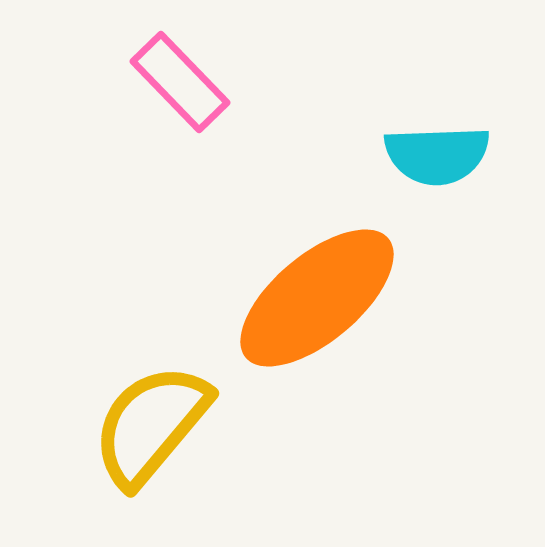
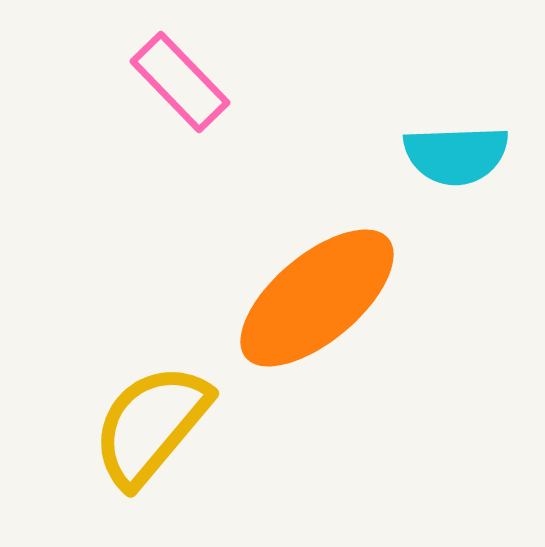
cyan semicircle: moved 19 px right
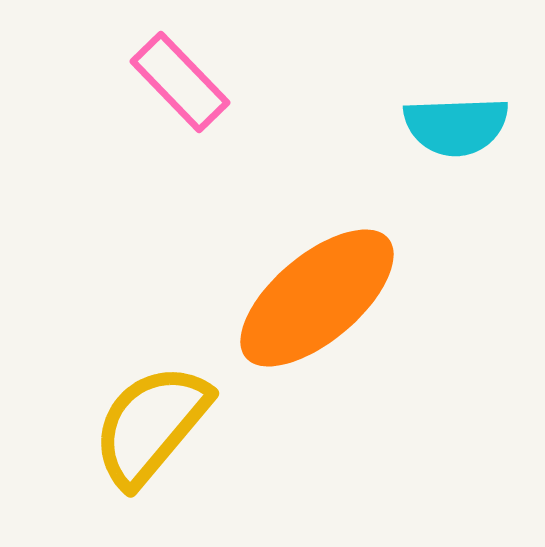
cyan semicircle: moved 29 px up
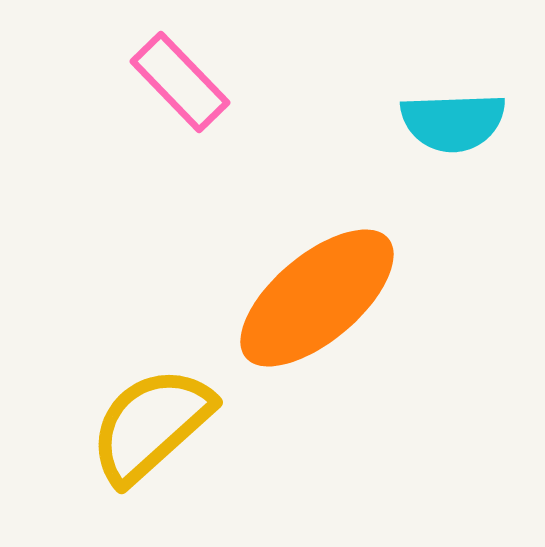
cyan semicircle: moved 3 px left, 4 px up
yellow semicircle: rotated 8 degrees clockwise
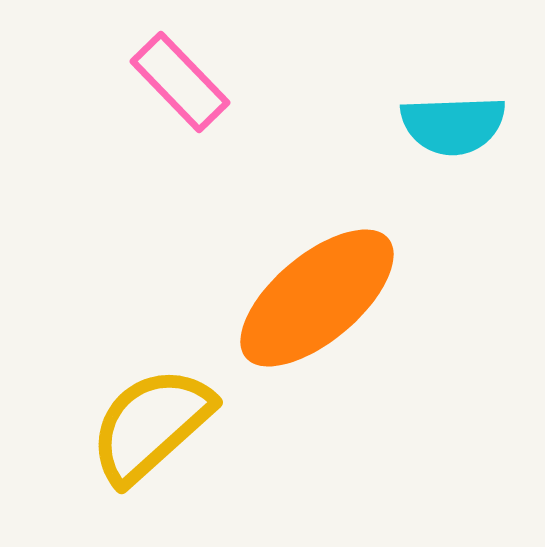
cyan semicircle: moved 3 px down
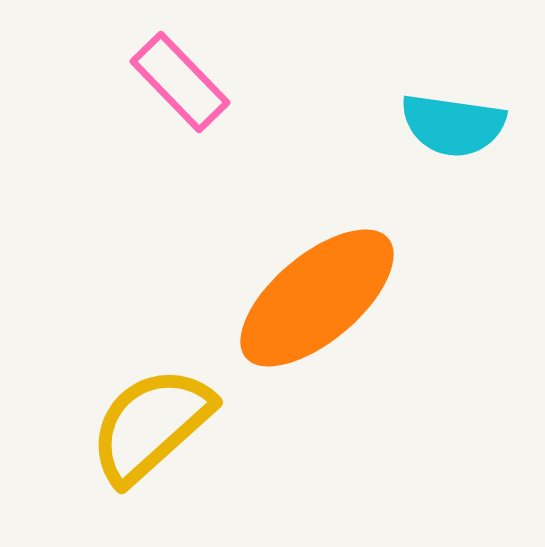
cyan semicircle: rotated 10 degrees clockwise
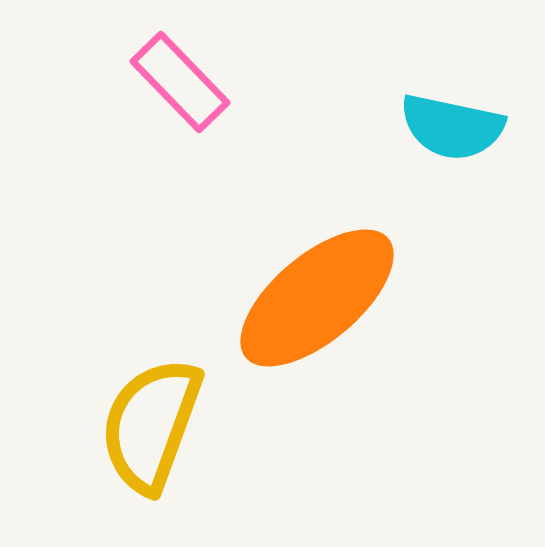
cyan semicircle: moved 1 px left, 2 px down; rotated 4 degrees clockwise
yellow semicircle: rotated 28 degrees counterclockwise
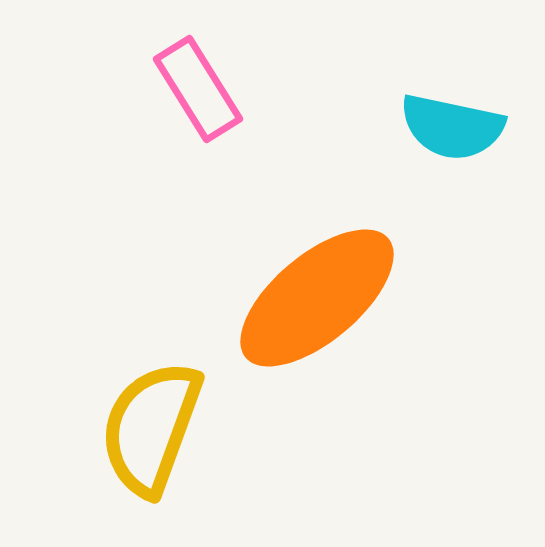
pink rectangle: moved 18 px right, 7 px down; rotated 12 degrees clockwise
yellow semicircle: moved 3 px down
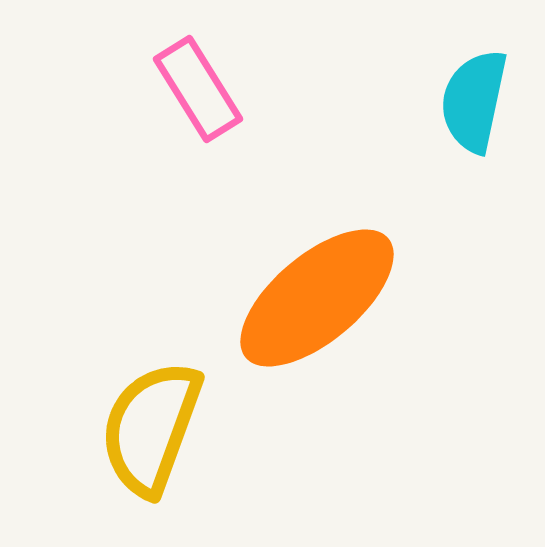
cyan semicircle: moved 22 px right, 26 px up; rotated 90 degrees clockwise
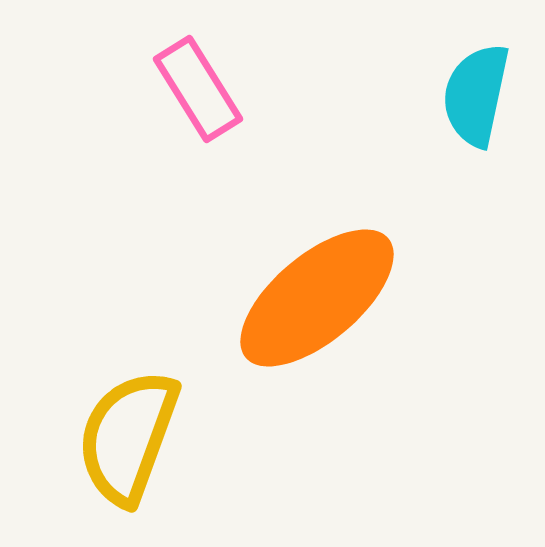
cyan semicircle: moved 2 px right, 6 px up
yellow semicircle: moved 23 px left, 9 px down
